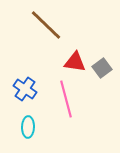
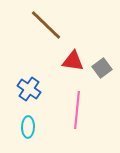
red triangle: moved 2 px left, 1 px up
blue cross: moved 4 px right
pink line: moved 11 px right, 11 px down; rotated 21 degrees clockwise
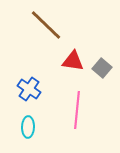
gray square: rotated 12 degrees counterclockwise
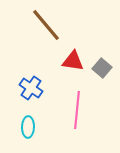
brown line: rotated 6 degrees clockwise
blue cross: moved 2 px right, 1 px up
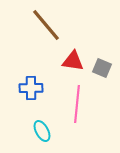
gray square: rotated 18 degrees counterclockwise
blue cross: rotated 35 degrees counterclockwise
pink line: moved 6 px up
cyan ellipse: moved 14 px right, 4 px down; rotated 30 degrees counterclockwise
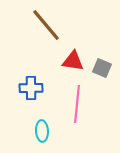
cyan ellipse: rotated 25 degrees clockwise
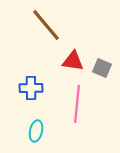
cyan ellipse: moved 6 px left; rotated 15 degrees clockwise
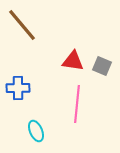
brown line: moved 24 px left
gray square: moved 2 px up
blue cross: moved 13 px left
cyan ellipse: rotated 35 degrees counterclockwise
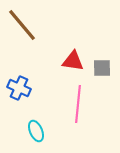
gray square: moved 2 px down; rotated 24 degrees counterclockwise
blue cross: moved 1 px right; rotated 25 degrees clockwise
pink line: moved 1 px right
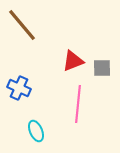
red triangle: rotated 30 degrees counterclockwise
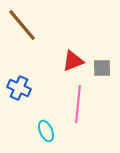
cyan ellipse: moved 10 px right
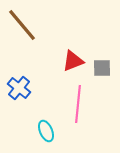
blue cross: rotated 15 degrees clockwise
